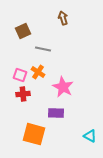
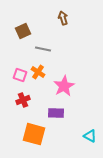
pink star: moved 1 px right, 1 px up; rotated 15 degrees clockwise
red cross: moved 6 px down; rotated 16 degrees counterclockwise
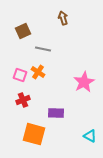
pink star: moved 20 px right, 4 px up
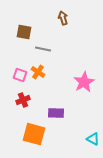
brown square: moved 1 px right, 1 px down; rotated 35 degrees clockwise
cyan triangle: moved 3 px right, 3 px down
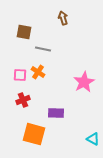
pink square: rotated 16 degrees counterclockwise
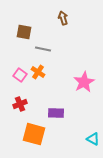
pink square: rotated 32 degrees clockwise
red cross: moved 3 px left, 4 px down
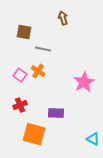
orange cross: moved 1 px up
red cross: moved 1 px down
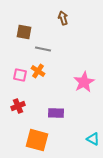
pink square: rotated 24 degrees counterclockwise
red cross: moved 2 px left, 1 px down
orange square: moved 3 px right, 6 px down
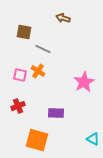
brown arrow: rotated 56 degrees counterclockwise
gray line: rotated 14 degrees clockwise
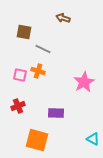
orange cross: rotated 16 degrees counterclockwise
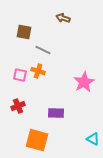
gray line: moved 1 px down
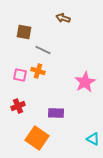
pink star: moved 1 px right
orange square: moved 2 px up; rotated 20 degrees clockwise
